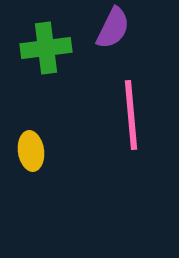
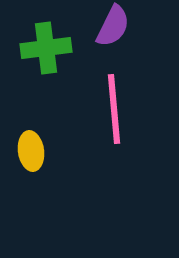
purple semicircle: moved 2 px up
pink line: moved 17 px left, 6 px up
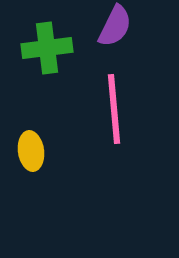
purple semicircle: moved 2 px right
green cross: moved 1 px right
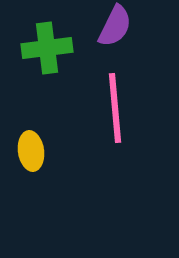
pink line: moved 1 px right, 1 px up
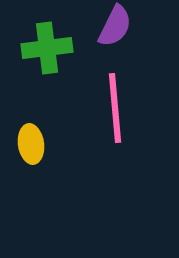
yellow ellipse: moved 7 px up
